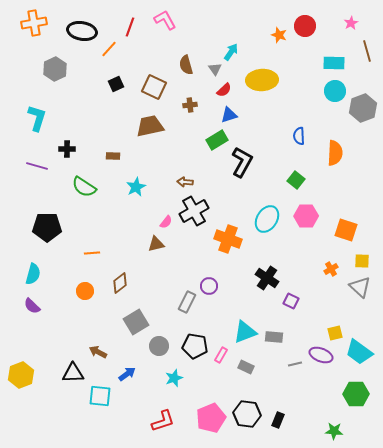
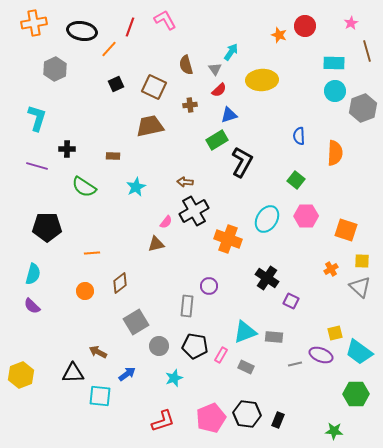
red semicircle at (224, 90): moved 5 px left
gray rectangle at (187, 302): moved 4 px down; rotated 20 degrees counterclockwise
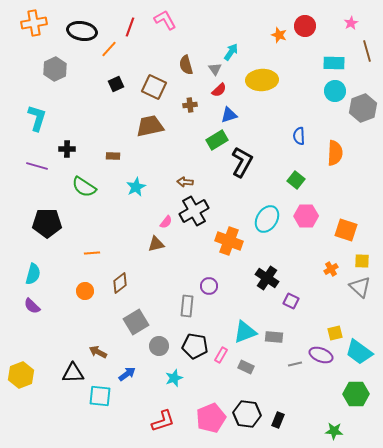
black pentagon at (47, 227): moved 4 px up
orange cross at (228, 239): moved 1 px right, 2 px down
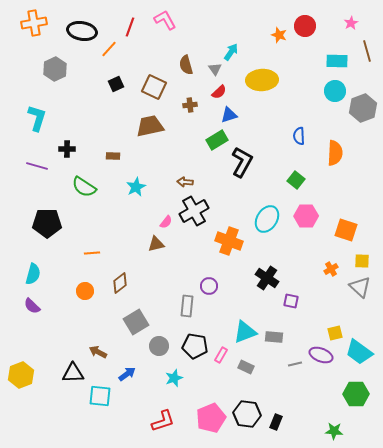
cyan rectangle at (334, 63): moved 3 px right, 2 px up
red semicircle at (219, 90): moved 2 px down
purple square at (291, 301): rotated 14 degrees counterclockwise
black rectangle at (278, 420): moved 2 px left, 2 px down
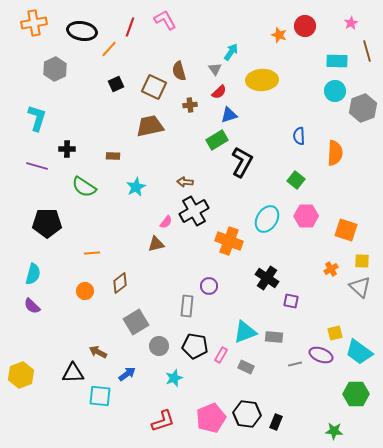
brown semicircle at (186, 65): moved 7 px left, 6 px down
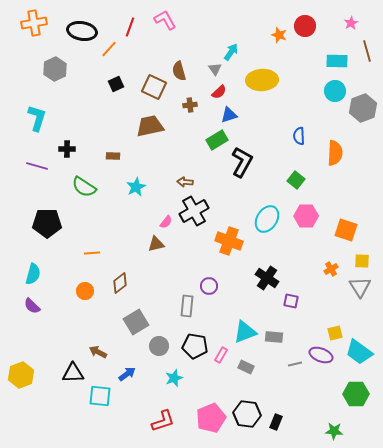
gray triangle at (360, 287): rotated 15 degrees clockwise
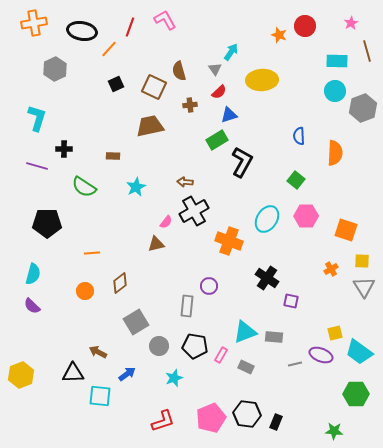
black cross at (67, 149): moved 3 px left
gray triangle at (360, 287): moved 4 px right
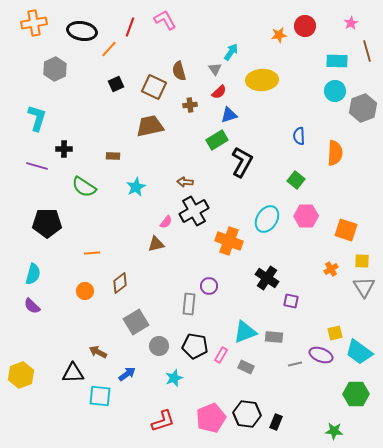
orange star at (279, 35): rotated 28 degrees counterclockwise
gray rectangle at (187, 306): moved 2 px right, 2 px up
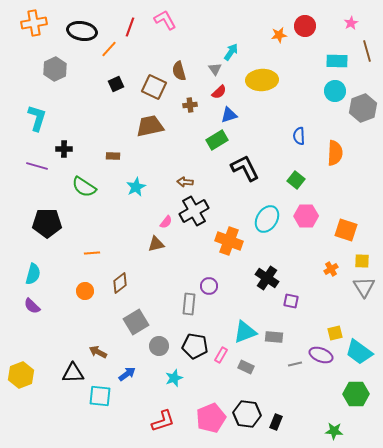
black L-shape at (242, 162): moved 3 px right, 6 px down; rotated 56 degrees counterclockwise
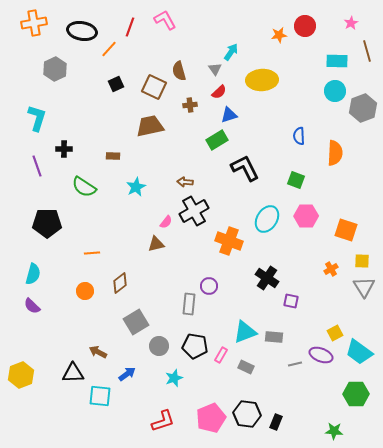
purple line at (37, 166): rotated 55 degrees clockwise
green square at (296, 180): rotated 18 degrees counterclockwise
yellow square at (335, 333): rotated 14 degrees counterclockwise
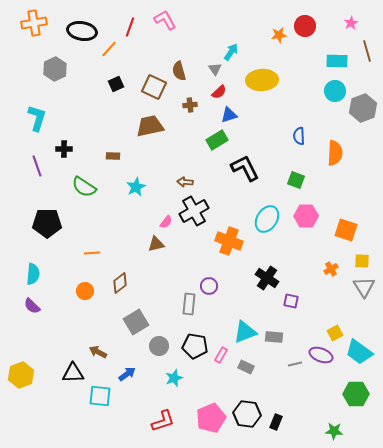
cyan semicircle at (33, 274): rotated 10 degrees counterclockwise
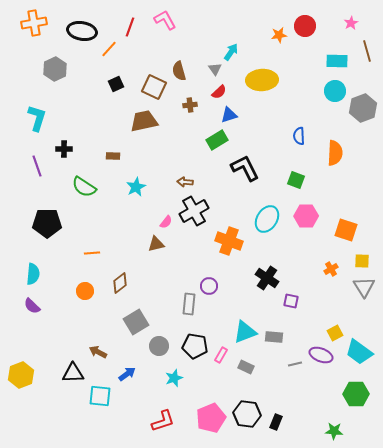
brown trapezoid at (150, 126): moved 6 px left, 5 px up
